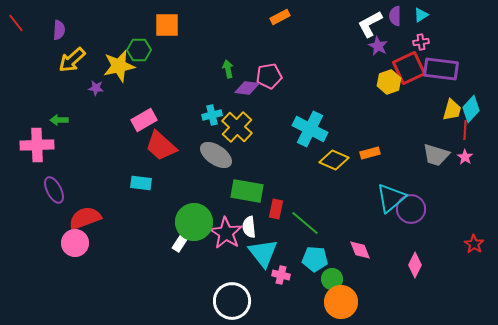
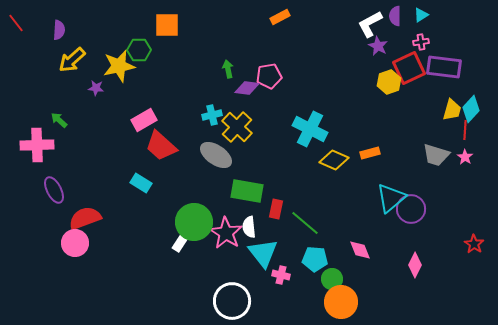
purple rectangle at (441, 69): moved 3 px right, 2 px up
green arrow at (59, 120): rotated 42 degrees clockwise
cyan rectangle at (141, 183): rotated 25 degrees clockwise
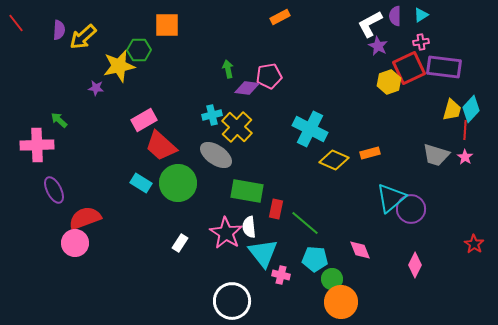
yellow arrow at (72, 60): moved 11 px right, 23 px up
green circle at (194, 222): moved 16 px left, 39 px up
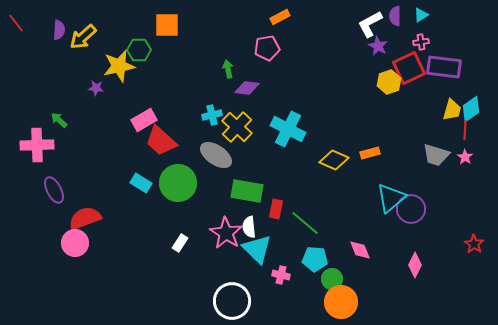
pink pentagon at (269, 76): moved 2 px left, 28 px up
cyan diamond at (471, 109): rotated 12 degrees clockwise
cyan cross at (310, 129): moved 22 px left
red trapezoid at (161, 146): moved 5 px up
cyan triangle at (263, 253): moved 6 px left, 4 px up; rotated 8 degrees counterclockwise
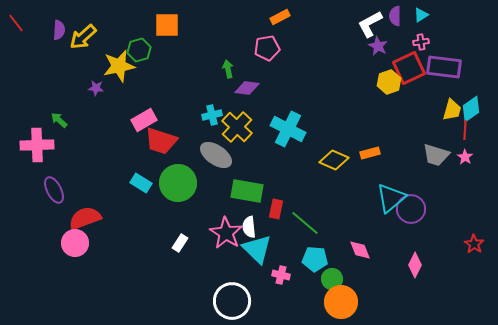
green hexagon at (139, 50): rotated 15 degrees counterclockwise
red trapezoid at (161, 141): rotated 24 degrees counterclockwise
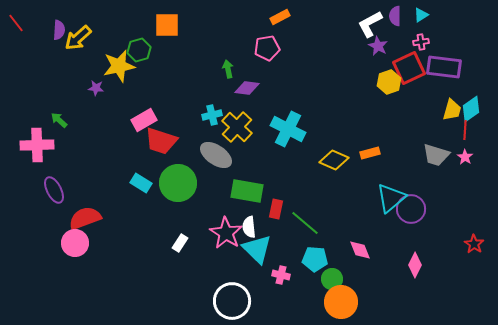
yellow arrow at (83, 37): moved 5 px left, 1 px down
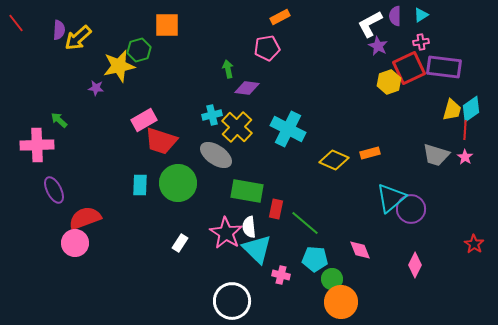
cyan rectangle at (141, 183): moved 1 px left, 2 px down; rotated 60 degrees clockwise
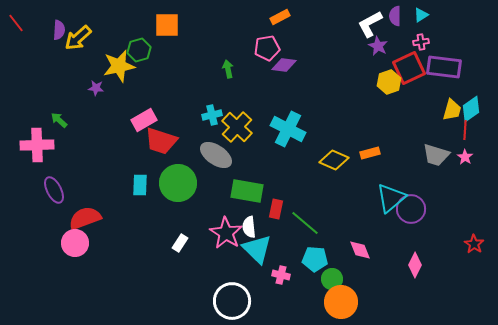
purple diamond at (247, 88): moved 37 px right, 23 px up
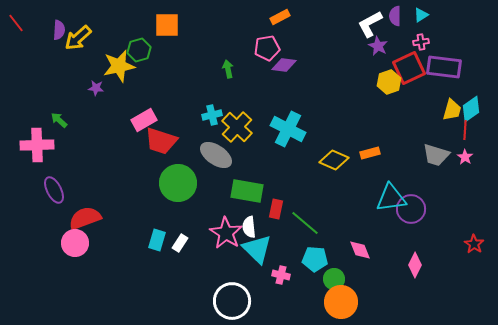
cyan rectangle at (140, 185): moved 17 px right, 55 px down; rotated 15 degrees clockwise
cyan triangle at (391, 198): rotated 32 degrees clockwise
green circle at (332, 279): moved 2 px right
